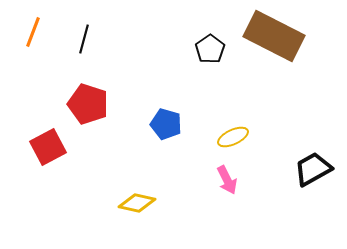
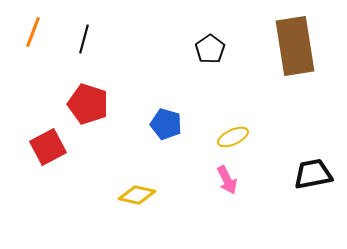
brown rectangle: moved 21 px right, 10 px down; rotated 54 degrees clockwise
black trapezoid: moved 5 px down; rotated 18 degrees clockwise
yellow diamond: moved 8 px up
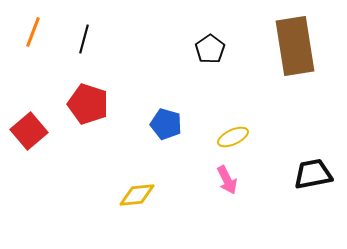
red square: moved 19 px left, 16 px up; rotated 12 degrees counterclockwise
yellow diamond: rotated 18 degrees counterclockwise
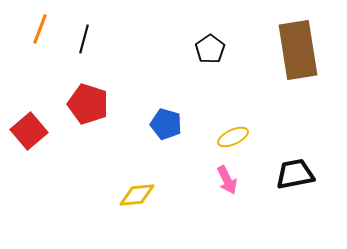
orange line: moved 7 px right, 3 px up
brown rectangle: moved 3 px right, 4 px down
black trapezoid: moved 18 px left
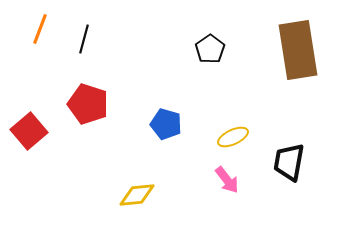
black trapezoid: moved 6 px left, 12 px up; rotated 69 degrees counterclockwise
pink arrow: rotated 12 degrees counterclockwise
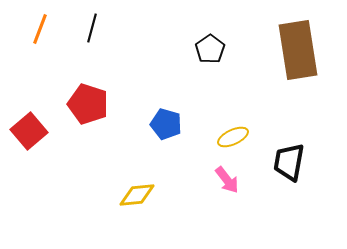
black line: moved 8 px right, 11 px up
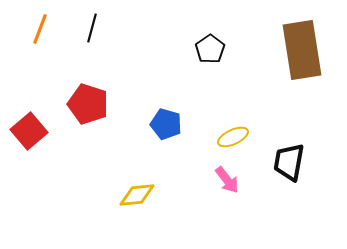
brown rectangle: moved 4 px right
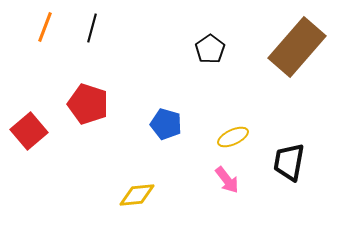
orange line: moved 5 px right, 2 px up
brown rectangle: moved 5 px left, 3 px up; rotated 50 degrees clockwise
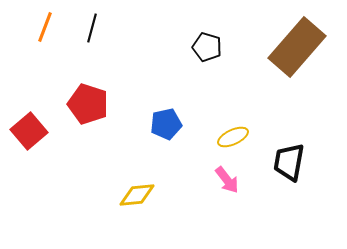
black pentagon: moved 3 px left, 2 px up; rotated 20 degrees counterclockwise
blue pentagon: rotated 28 degrees counterclockwise
